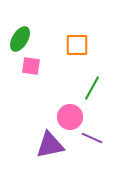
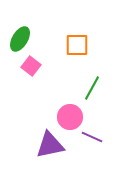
pink square: rotated 30 degrees clockwise
purple line: moved 1 px up
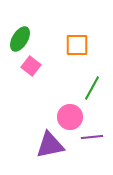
purple line: rotated 30 degrees counterclockwise
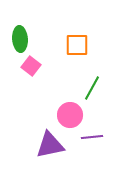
green ellipse: rotated 35 degrees counterclockwise
pink circle: moved 2 px up
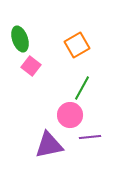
green ellipse: rotated 15 degrees counterclockwise
orange square: rotated 30 degrees counterclockwise
green line: moved 10 px left
purple line: moved 2 px left
purple triangle: moved 1 px left
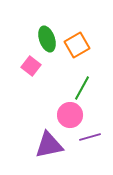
green ellipse: moved 27 px right
purple line: rotated 10 degrees counterclockwise
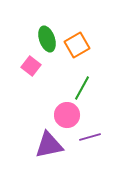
pink circle: moved 3 px left
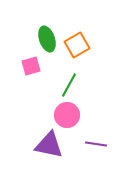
pink square: rotated 36 degrees clockwise
green line: moved 13 px left, 3 px up
purple line: moved 6 px right, 7 px down; rotated 25 degrees clockwise
purple triangle: rotated 24 degrees clockwise
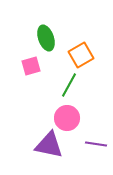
green ellipse: moved 1 px left, 1 px up
orange square: moved 4 px right, 10 px down
pink circle: moved 3 px down
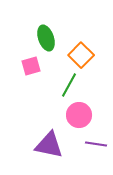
orange square: rotated 15 degrees counterclockwise
pink circle: moved 12 px right, 3 px up
